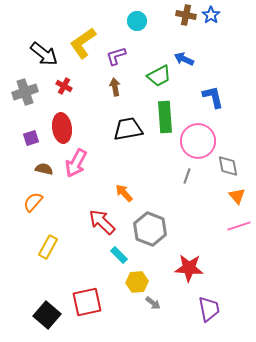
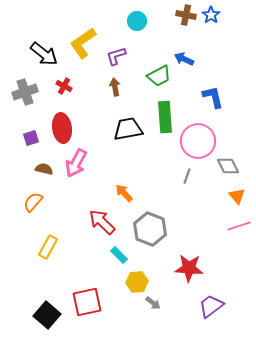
gray diamond: rotated 15 degrees counterclockwise
purple trapezoid: moved 2 px right, 3 px up; rotated 116 degrees counterclockwise
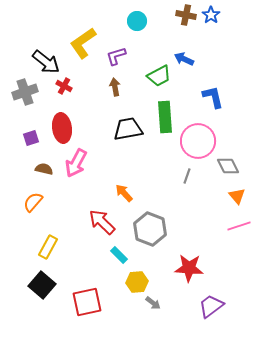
black arrow: moved 2 px right, 8 px down
black square: moved 5 px left, 30 px up
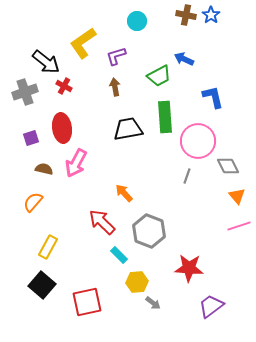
gray hexagon: moved 1 px left, 2 px down
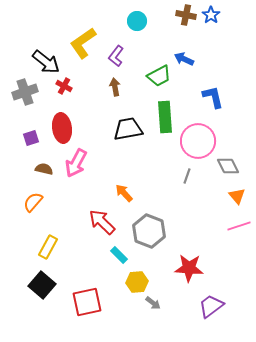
purple L-shape: rotated 35 degrees counterclockwise
